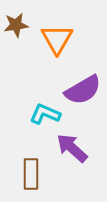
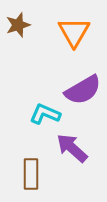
brown star: moved 2 px right; rotated 10 degrees counterclockwise
orange triangle: moved 17 px right, 7 px up
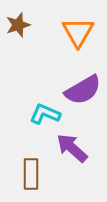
orange triangle: moved 4 px right
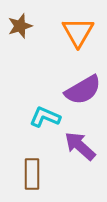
brown star: moved 2 px right, 1 px down
cyan L-shape: moved 3 px down
purple arrow: moved 8 px right, 2 px up
brown rectangle: moved 1 px right
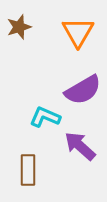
brown star: moved 1 px left, 1 px down
brown rectangle: moved 4 px left, 4 px up
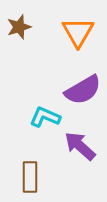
brown rectangle: moved 2 px right, 7 px down
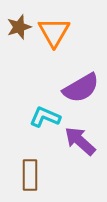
orange triangle: moved 24 px left
purple semicircle: moved 2 px left, 2 px up
purple arrow: moved 5 px up
brown rectangle: moved 2 px up
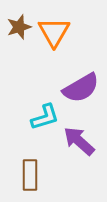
cyan L-shape: rotated 140 degrees clockwise
purple arrow: moved 1 px left
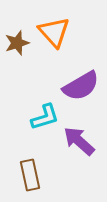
brown star: moved 2 px left, 16 px down
orange triangle: rotated 12 degrees counterclockwise
purple semicircle: moved 2 px up
brown rectangle: rotated 12 degrees counterclockwise
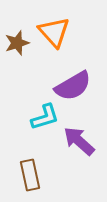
purple semicircle: moved 8 px left
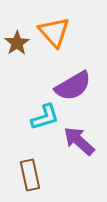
brown star: rotated 15 degrees counterclockwise
